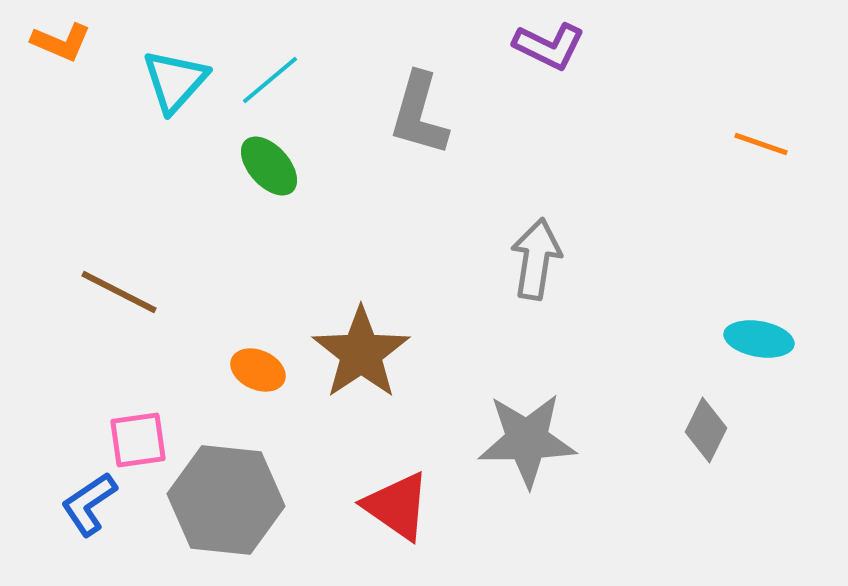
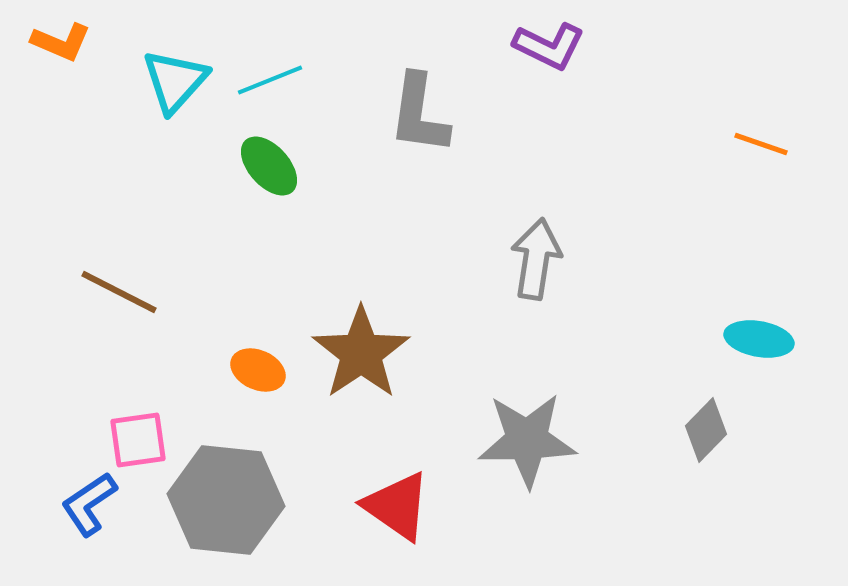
cyan line: rotated 18 degrees clockwise
gray L-shape: rotated 8 degrees counterclockwise
gray diamond: rotated 18 degrees clockwise
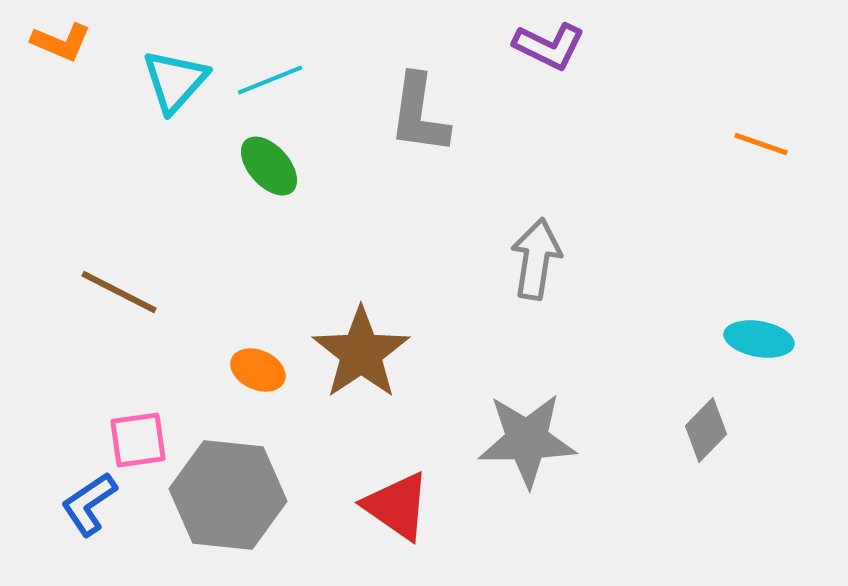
gray hexagon: moved 2 px right, 5 px up
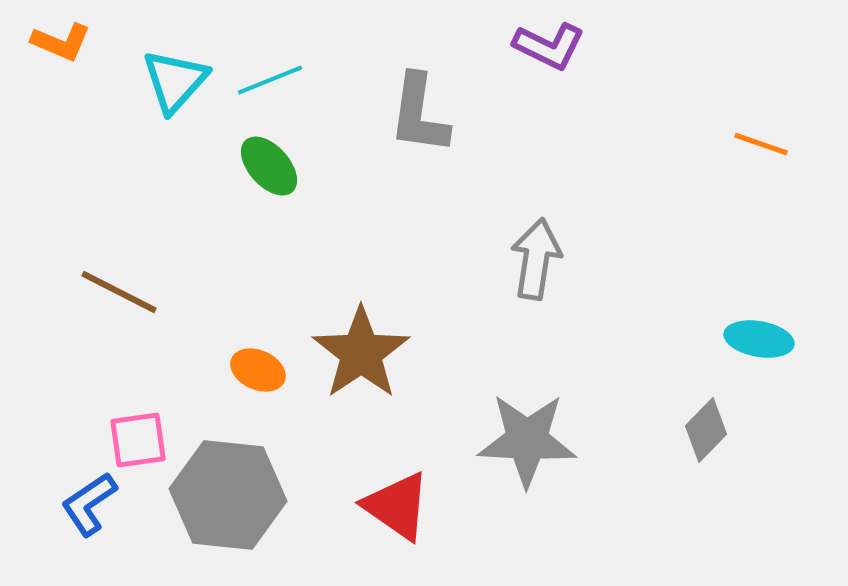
gray star: rotated 4 degrees clockwise
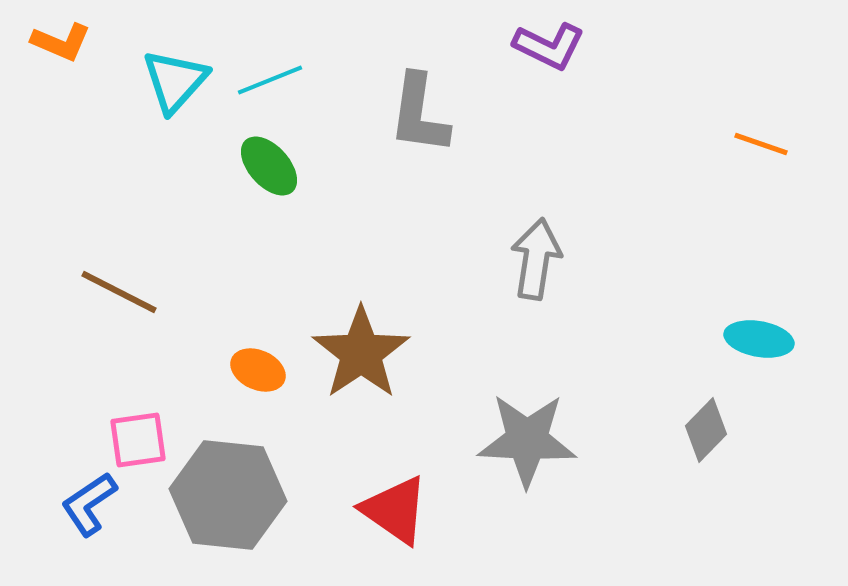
red triangle: moved 2 px left, 4 px down
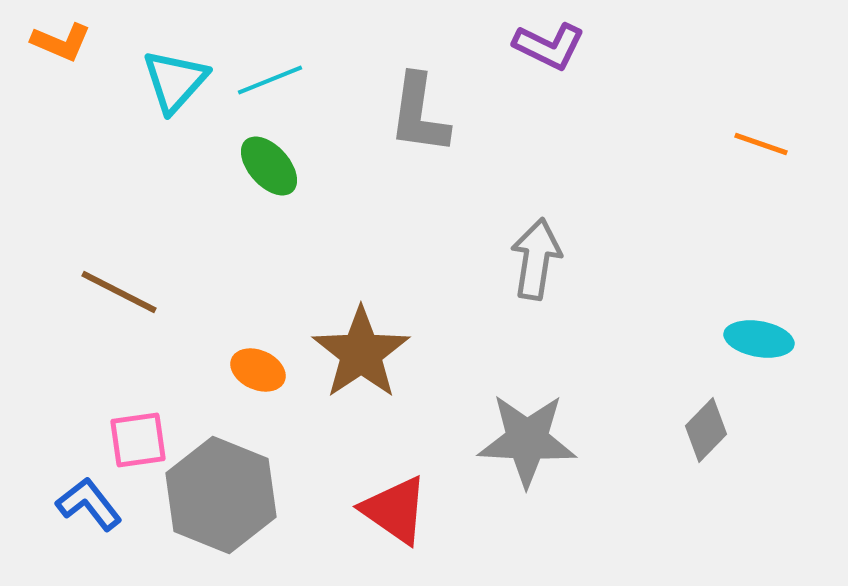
gray hexagon: moved 7 px left; rotated 16 degrees clockwise
blue L-shape: rotated 86 degrees clockwise
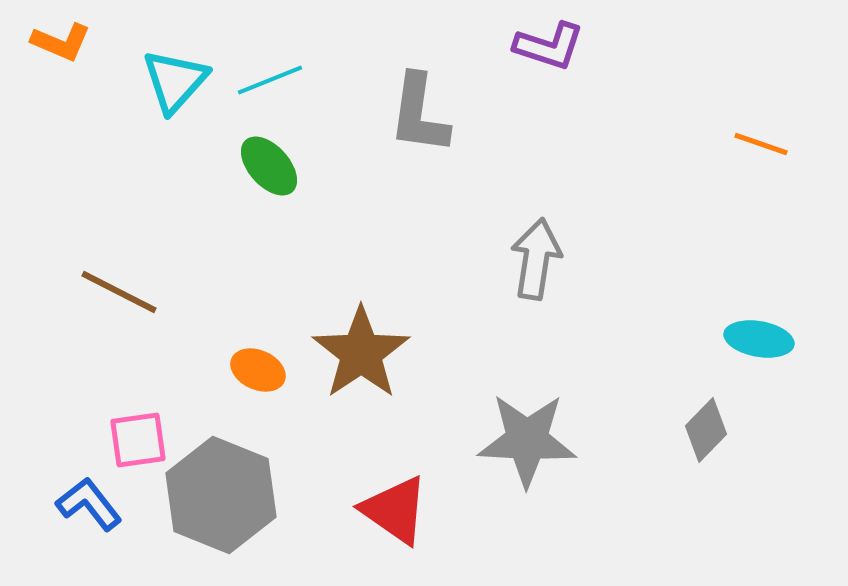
purple L-shape: rotated 8 degrees counterclockwise
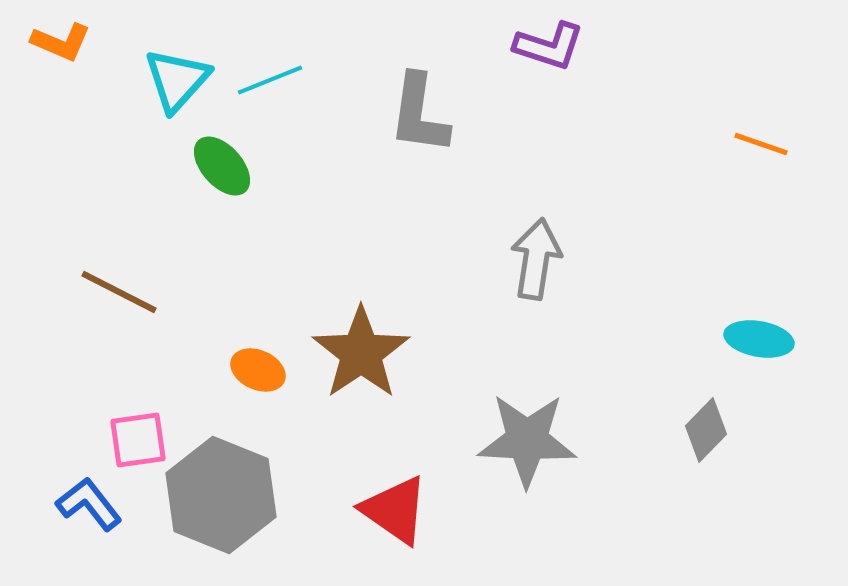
cyan triangle: moved 2 px right, 1 px up
green ellipse: moved 47 px left
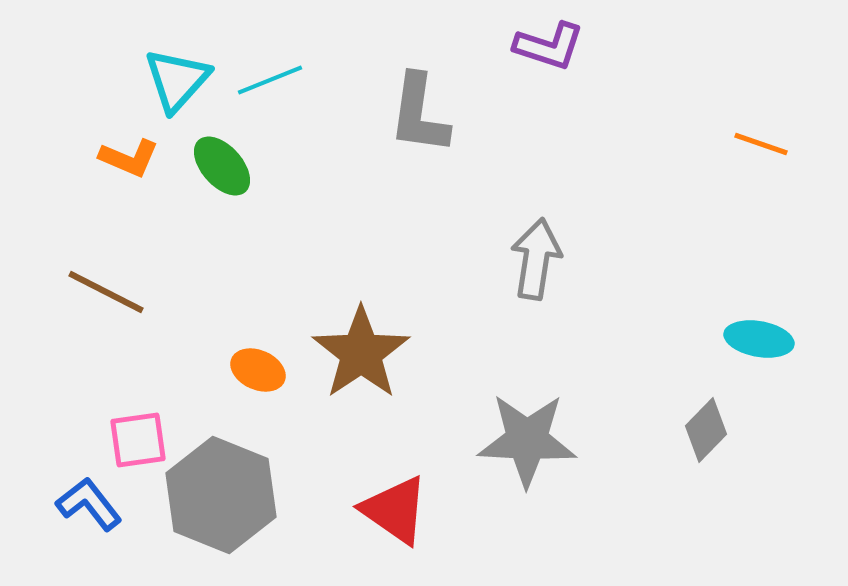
orange L-shape: moved 68 px right, 116 px down
brown line: moved 13 px left
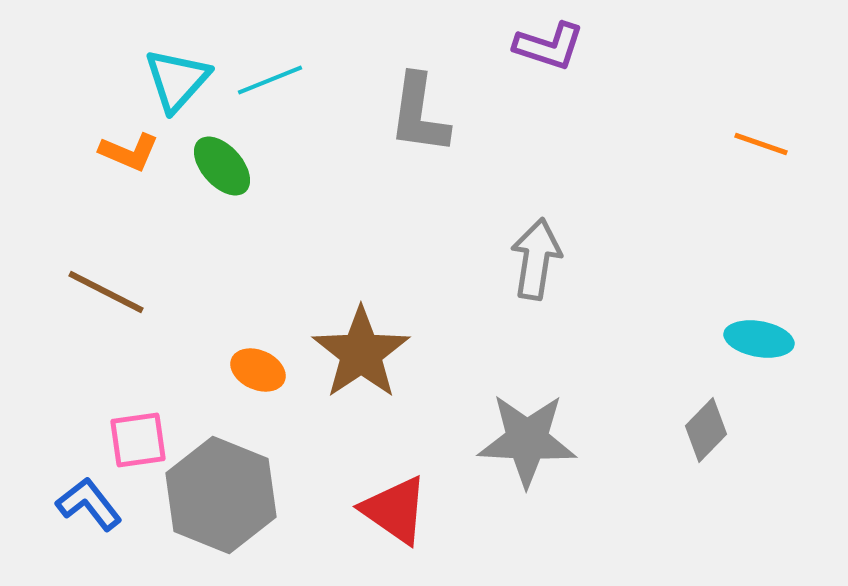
orange L-shape: moved 6 px up
